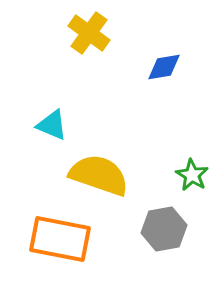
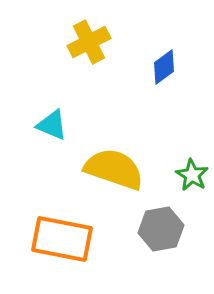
yellow cross: moved 9 px down; rotated 27 degrees clockwise
blue diamond: rotated 27 degrees counterclockwise
yellow semicircle: moved 15 px right, 6 px up
gray hexagon: moved 3 px left
orange rectangle: moved 2 px right
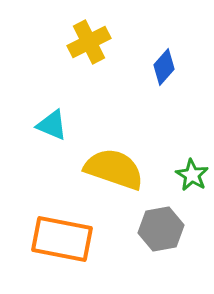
blue diamond: rotated 12 degrees counterclockwise
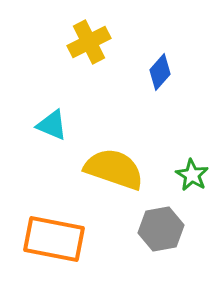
blue diamond: moved 4 px left, 5 px down
orange rectangle: moved 8 px left
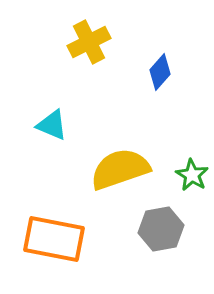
yellow semicircle: moved 6 px right; rotated 38 degrees counterclockwise
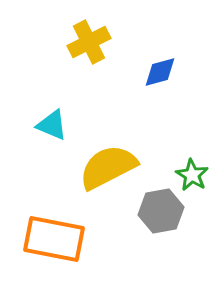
blue diamond: rotated 33 degrees clockwise
yellow semicircle: moved 12 px left, 2 px up; rotated 8 degrees counterclockwise
gray hexagon: moved 18 px up
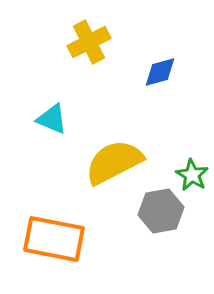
cyan triangle: moved 6 px up
yellow semicircle: moved 6 px right, 5 px up
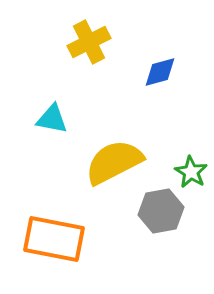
cyan triangle: rotated 12 degrees counterclockwise
green star: moved 1 px left, 3 px up
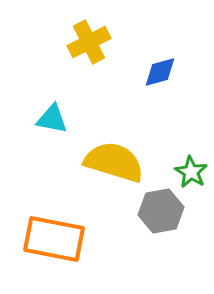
yellow semicircle: rotated 44 degrees clockwise
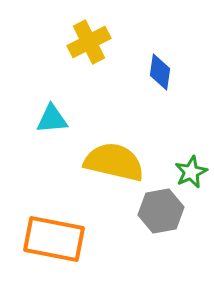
blue diamond: rotated 66 degrees counterclockwise
cyan triangle: rotated 16 degrees counterclockwise
yellow semicircle: rotated 4 degrees counterclockwise
green star: rotated 16 degrees clockwise
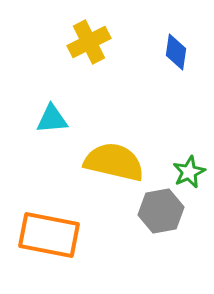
blue diamond: moved 16 px right, 20 px up
green star: moved 2 px left
orange rectangle: moved 5 px left, 4 px up
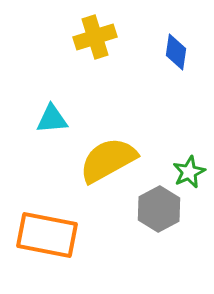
yellow cross: moved 6 px right, 5 px up; rotated 9 degrees clockwise
yellow semicircle: moved 6 px left, 2 px up; rotated 42 degrees counterclockwise
gray hexagon: moved 2 px left, 2 px up; rotated 18 degrees counterclockwise
orange rectangle: moved 2 px left
